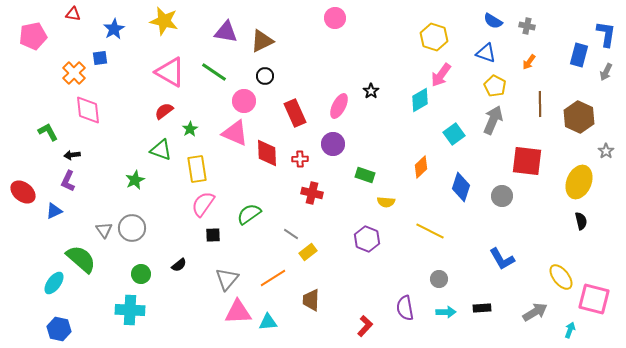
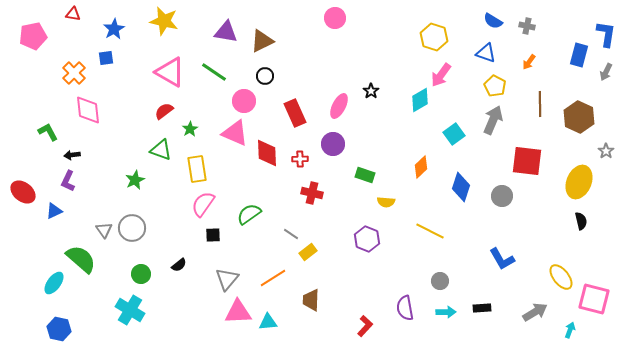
blue square at (100, 58): moved 6 px right
gray circle at (439, 279): moved 1 px right, 2 px down
cyan cross at (130, 310): rotated 28 degrees clockwise
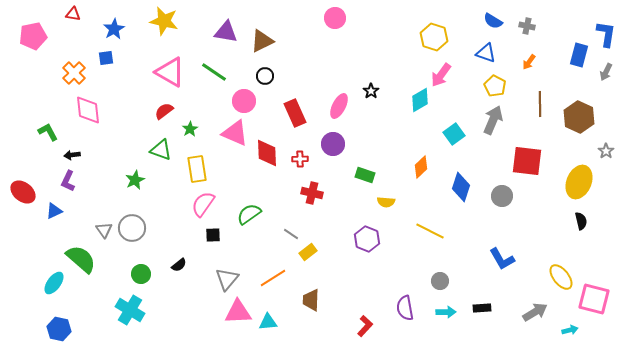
cyan arrow at (570, 330): rotated 56 degrees clockwise
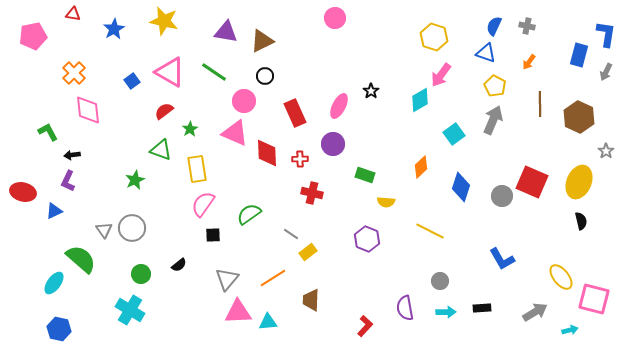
blue semicircle at (493, 21): moved 1 px right, 5 px down; rotated 84 degrees clockwise
blue square at (106, 58): moved 26 px right, 23 px down; rotated 28 degrees counterclockwise
red square at (527, 161): moved 5 px right, 21 px down; rotated 16 degrees clockwise
red ellipse at (23, 192): rotated 25 degrees counterclockwise
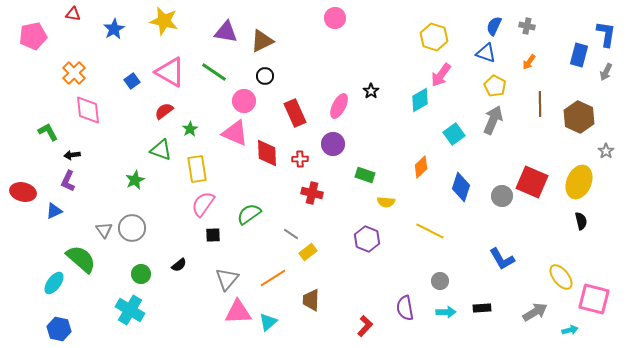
cyan triangle at (268, 322): rotated 36 degrees counterclockwise
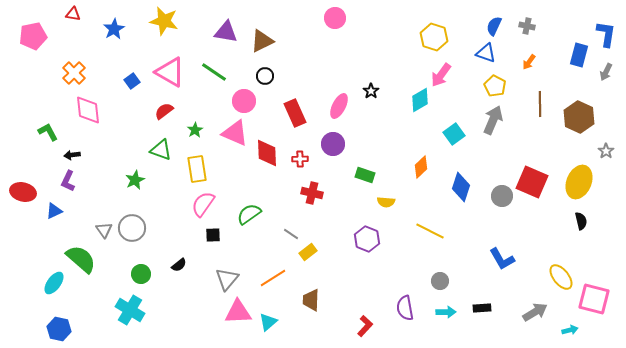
green star at (190, 129): moved 5 px right, 1 px down
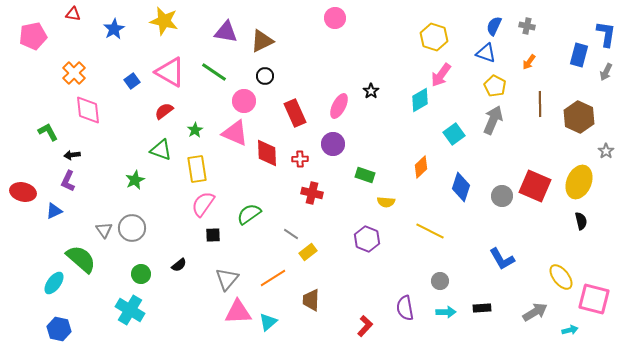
red square at (532, 182): moved 3 px right, 4 px down
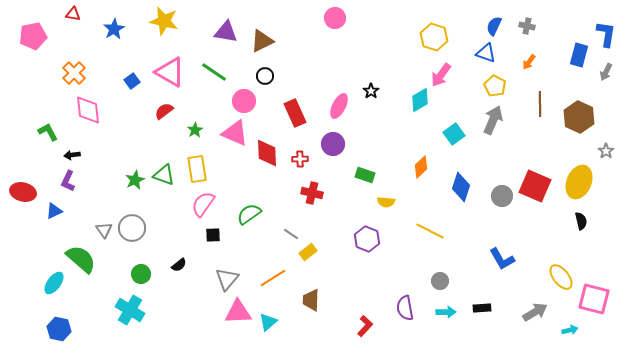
green triangle at (161, 150): moved 3 px right, 25 px down
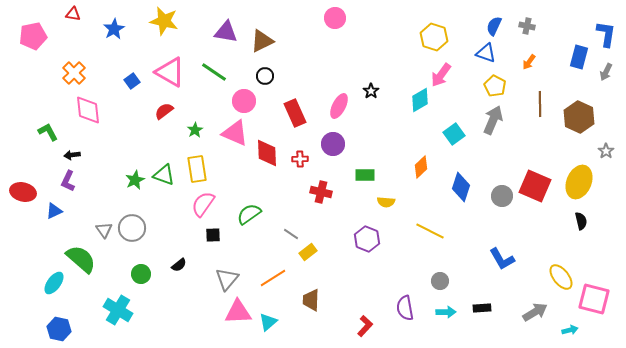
blue rectangle at (579, 55): moved 2 px down
green rectangle at (365, 175): rotated 18 degrees counterclockwise
red cross at (312, 193): moved 9 px right, 1 px up
cyan cross at (130, 310): moved 12 px left
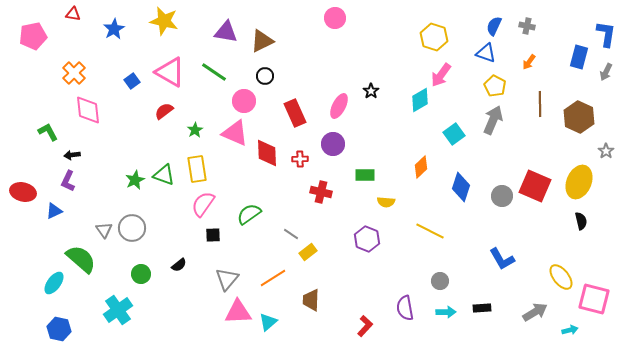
cyan cross at (118, 310): rotated 24 degrees clockwise
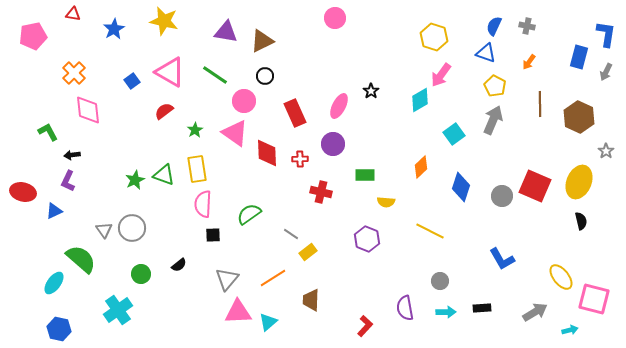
green line at (214, 72): moved 1 px right, 3 px down
pink triangle at (235, 133): rotated 12 degrees clockwise
pink semicircle at (203, 204): rotated 32 degrees counterclockwise
